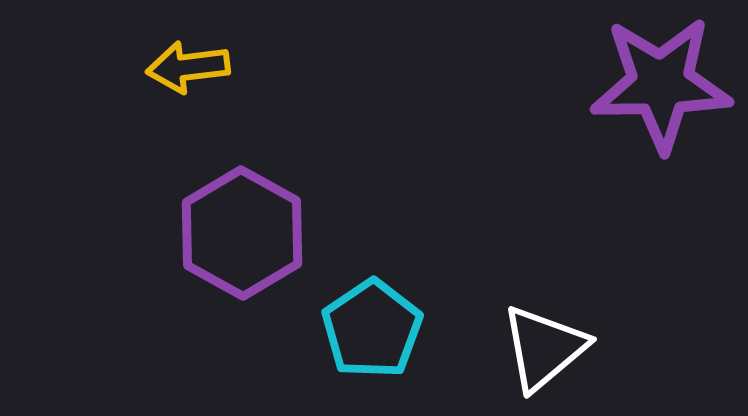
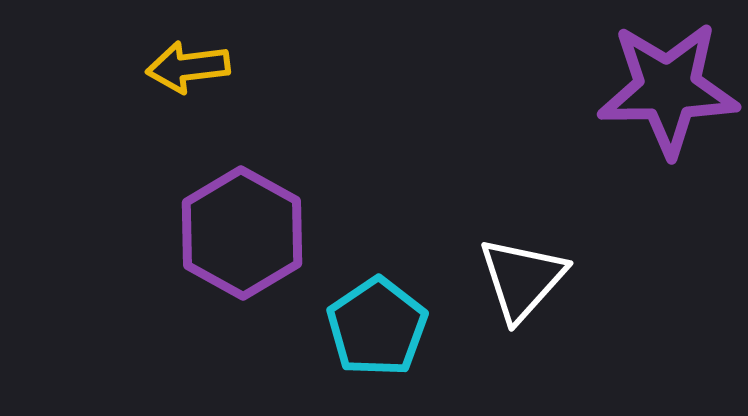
purple star: moved 7 px right, 5 px down
cyan pentagon: moved 5 px right, 2 px up
white triangle: moved 22 px left, 69 px up; rotated 8 degrees counterclockwise
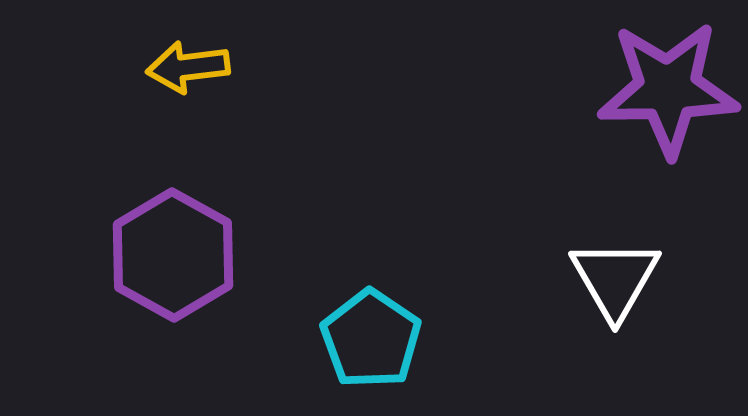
purple hexagon: moved 69 px left, 22 px down
white triangle: moved 93 px right; rotated 12 degrees counterclockwise
cyan pentagon: moved 6 px left, 12 px down; rotated 4 degrees counterclockwise
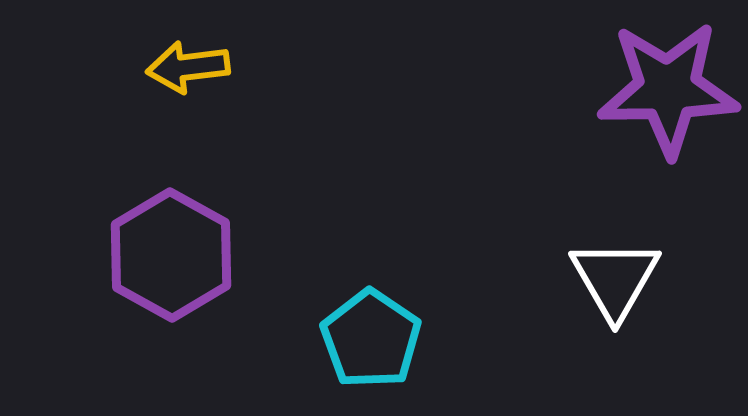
purple hexagon: moved 2 px left
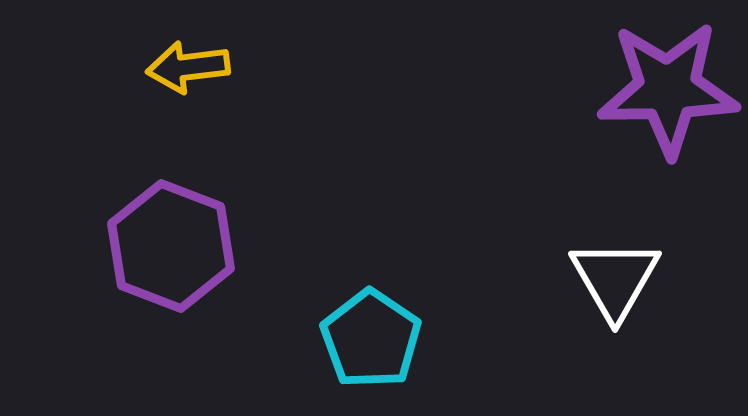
purple hexagon: moved 9 px up; rotated 8 degrees counterclockwise
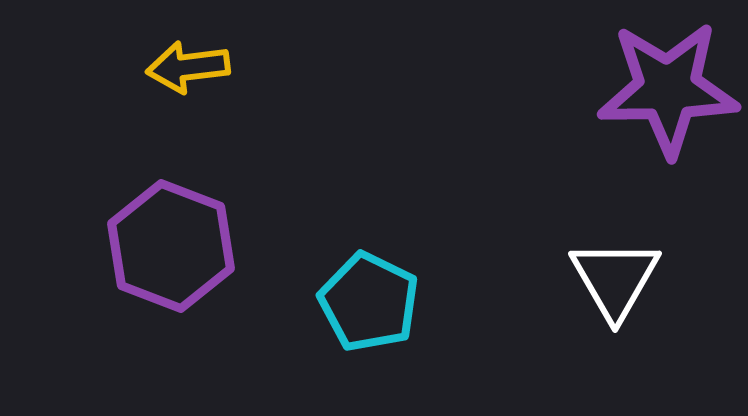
cyan pentagon: moved 2 px left, 37 px up; rotated 8 degrees counterclockwise
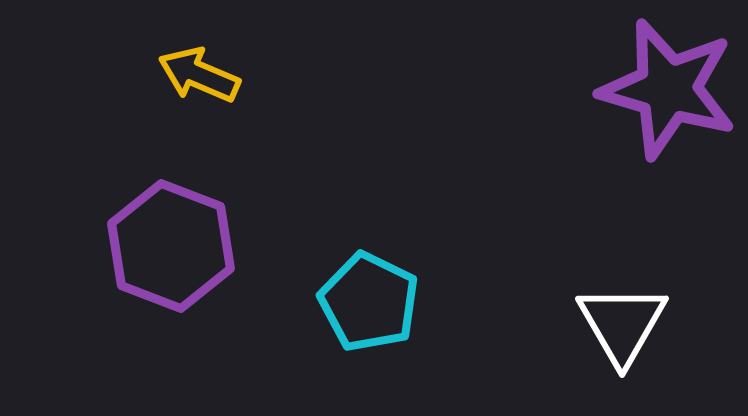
yellow arrow: moved 11 px right, 8 px down; rotated 30 degrees clockwise
purple star: rotated 17 degrees clockwise
white triangle: moved 7 px right, 45 px down
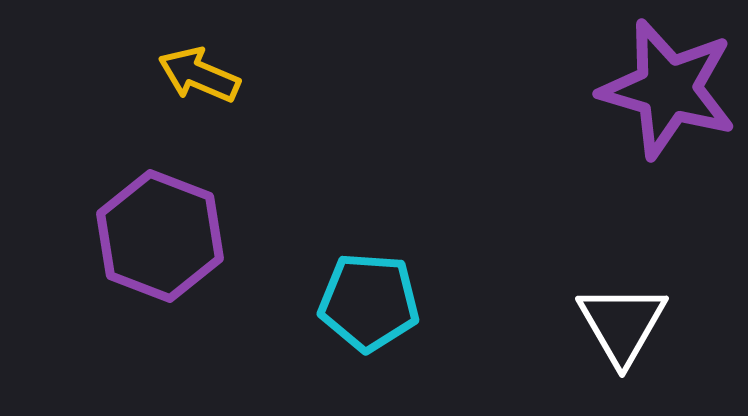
purple hexagon: moved 11 px left, 10 px up
cyan pentagon: rotated 22 degrees counterclockwise
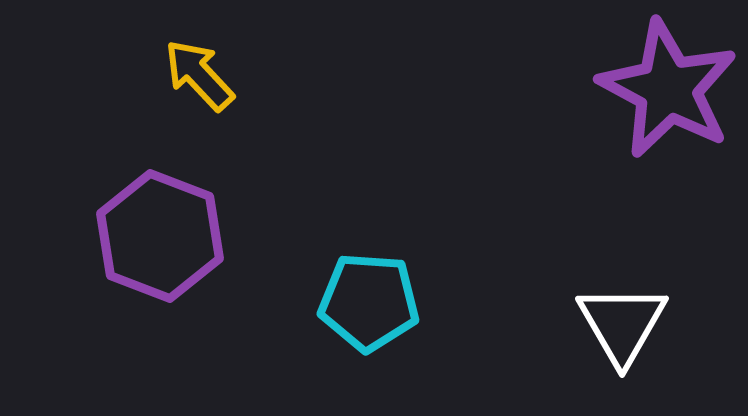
yellow arrow: rotated 24 degrees clockwise
purple star: rotated 12 degrees clockwise
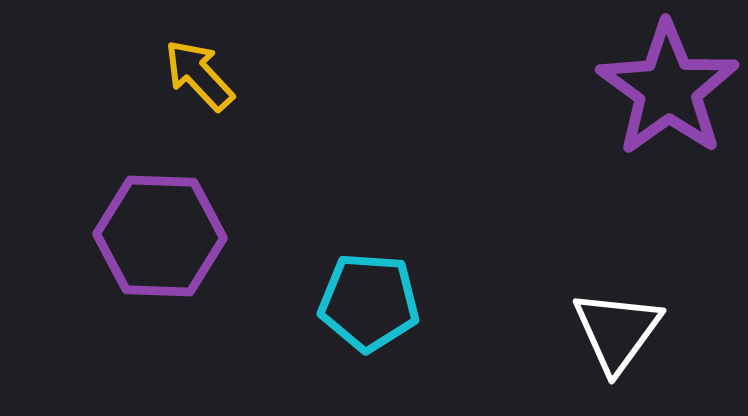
purple star: rotated 8 degrees clockwise
purple hexagon: rotated 19 degrees counterclockwise
white triangle: moved 5 px left, 7 px down; rotated 6 degrees clockwise
